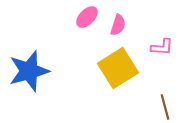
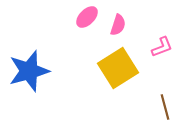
pink L-shape: rotated 25 degrees counterclockwise
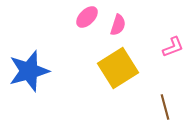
pink L-shape: moved 11 px right
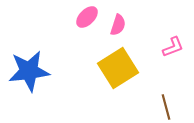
blue star: rotated 9 degrees clockwise
brown line: moved 1 px right
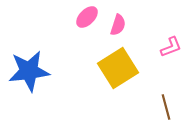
pink L-shape: moved 2 px left
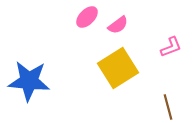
pink semicircle: rotated 35 degrees clockwise
blue star: moved 10 px down; rotated 12 degrees clockwise
brown line: moved 2 px right
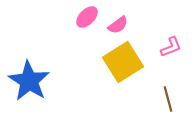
yellow square: moved 5 px right, 6 px up
blue star: rotated 27 degrees clockwise
brown line: moved 8 px up
